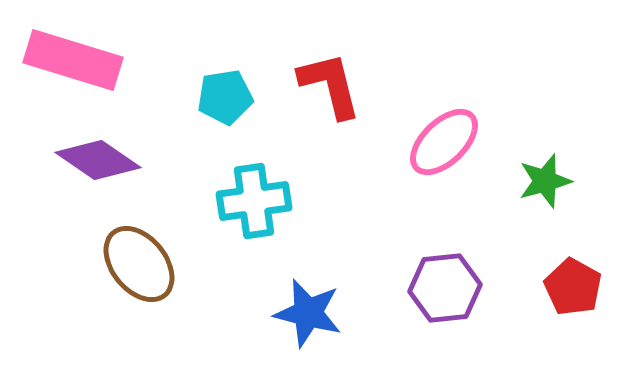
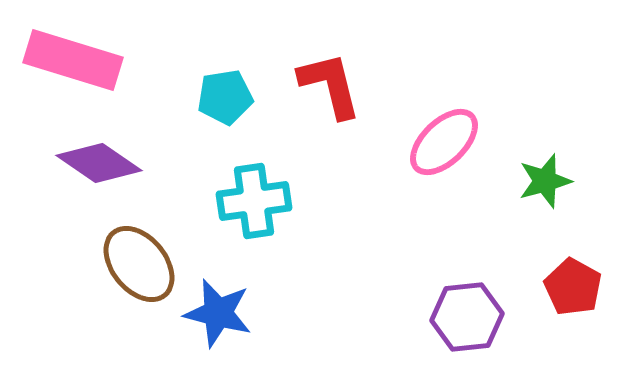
purple diamond: moved 1 px right, 3 px down
purple hexagon: moved 22 px right, 29 px down
blue star: moved 90 px left
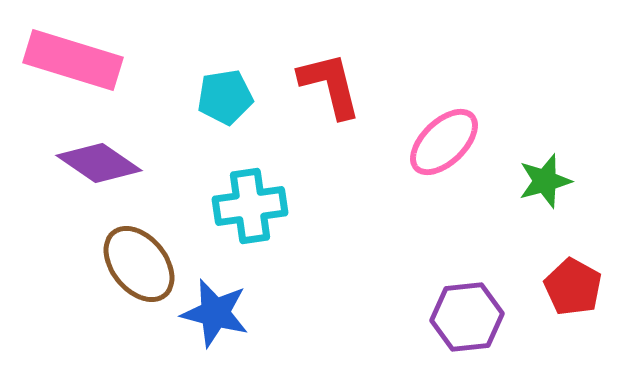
cyan cross: moved 4 px left, 5 px down
blue star: moved 3 px left
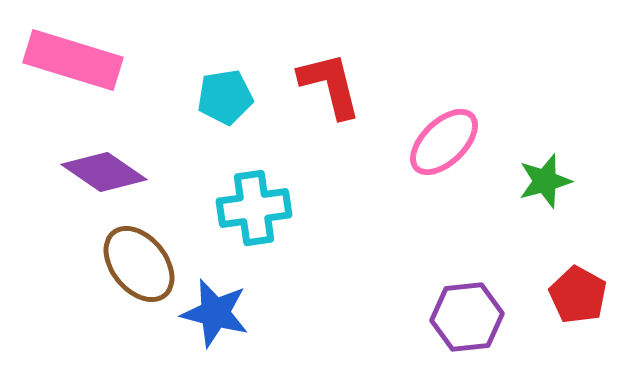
purple diamond: moved 5 px right, 9 px down
cyan cross: moved 4 px right, 2 px down
red pentagon: moved 5 px right, 8 px down
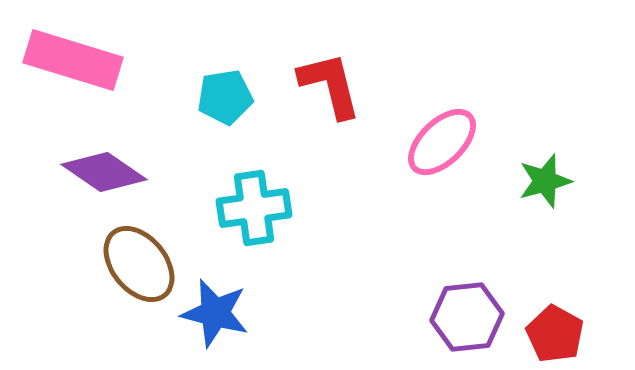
pink ellipse: moved 2 px left
red pentagon: moved 23 px left, 39 px down
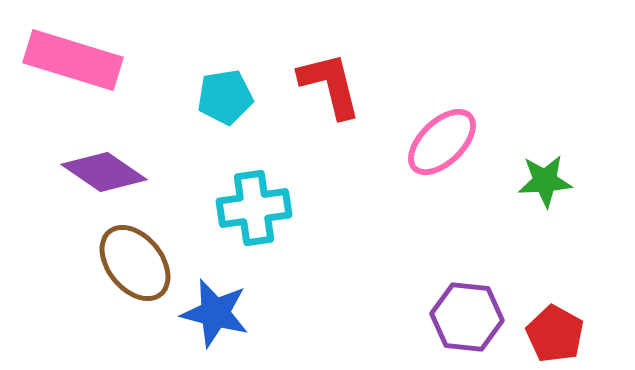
green star: rotated 12 degrees clockwise
brown ellipse: moved 4 px left, 1 px up
purple hexagon: rotated 12 degrees clockwise
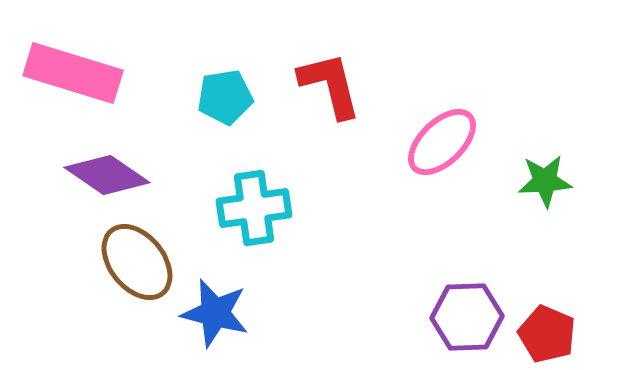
pink rectangle: moved 13 px down
purple diamond: moved 3 px right, 3 px down
brown ellipse: moved 2 px right, 1 px up
purple hexagon: rotated 8 degrees counterclockwise
red pentagon: moved 8 px left; rotated 6 degrees counterclockwise
